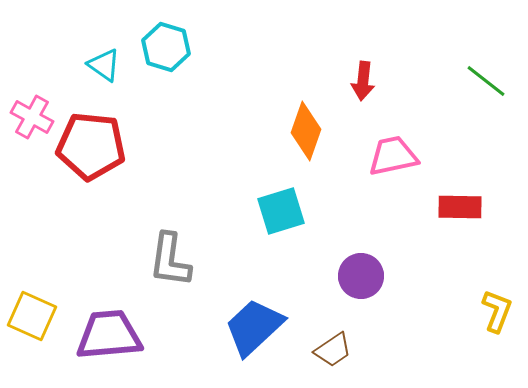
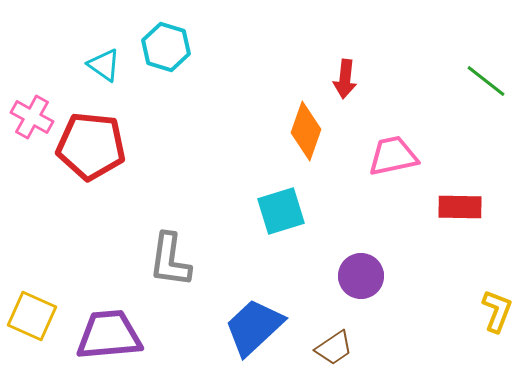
red arrow: moved 18 px left, 2 px up
brown trapezoid: moved 1 px right, 2 px up
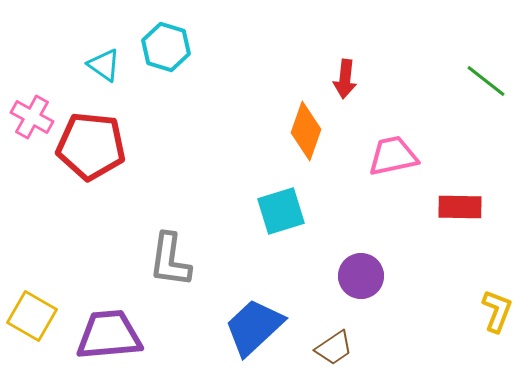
yellow square: rotated 6 degrees clockwise
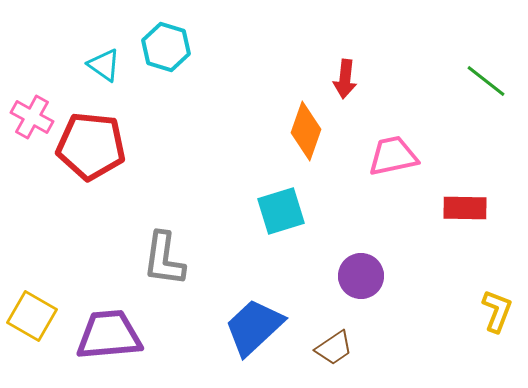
red rectangle: moved 5 px right, 1 px down
gray L-shape: moved 6 px left, 1 px up
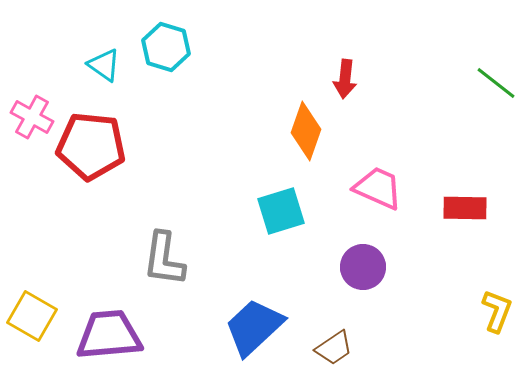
green line: moved 10 px right, 2 px down
pink trapezoid: moved 15 px left, 32 px down; rotated 36 degrees clockwise
purple circle: moved 2 px right, 9 px up
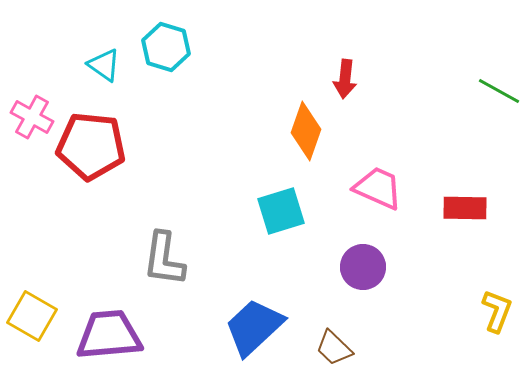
green line: moved 3 px right, 8 px down; rotated 9 degrees counterclockwise
brown trapezoid: rotated 78 degrees clockwise
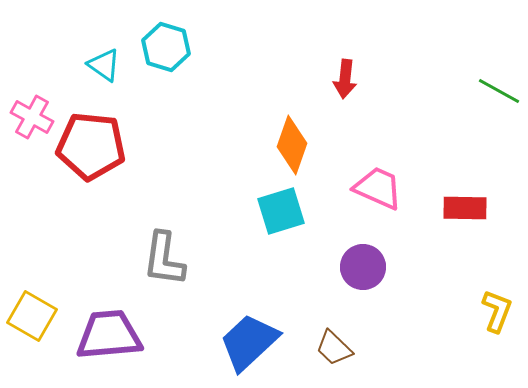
orange diamond: moved 14 px left, 14 px down
blue trapezoid: moved 5 px left, 15 px down
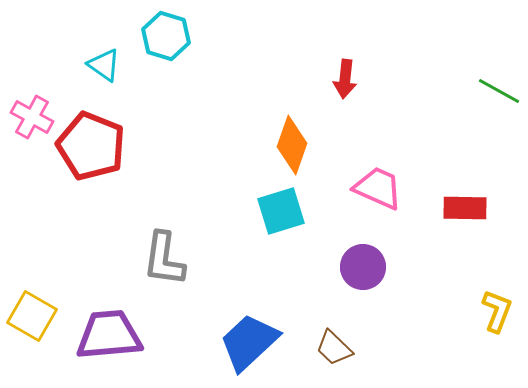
cyan hexagon: moved 11 px up
red pentagon: rotated 16 degrees clockwise
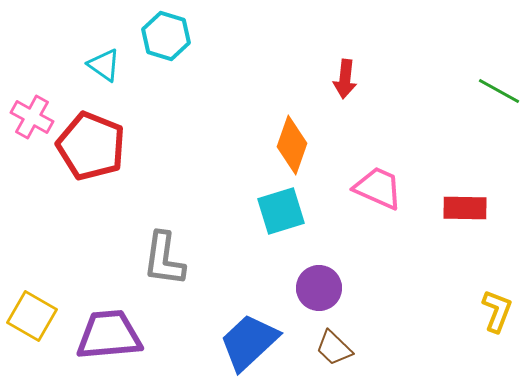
purple circle: moved 44 px left, 21 px down
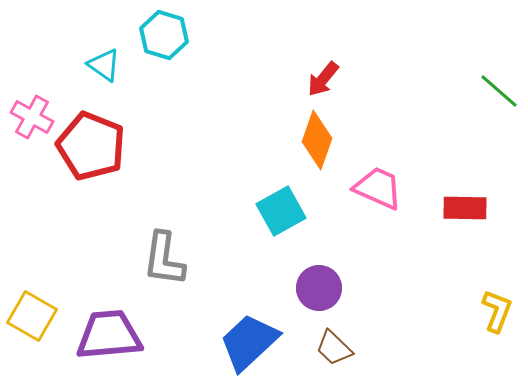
cyan hexagon: moved 2 px left, 1 px up
red arrow: moved 22 px left; rotated 33 degrees clockwise
green line: rotated 12 degrees clockwise
orange diamond: moved 25 px right, 5 px up
cyan square: rotated 12 degrees counterclockwise
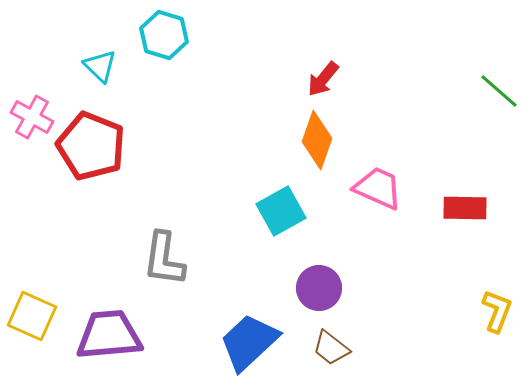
cyan triangle: moved 4 px left, 1 px down; rotated 9 degrees clockwise
yellow square: rotated 6 degrees counterclockwise
brown trapezoid: moved 3 px left; rotated 6 degrees counterclockwise
